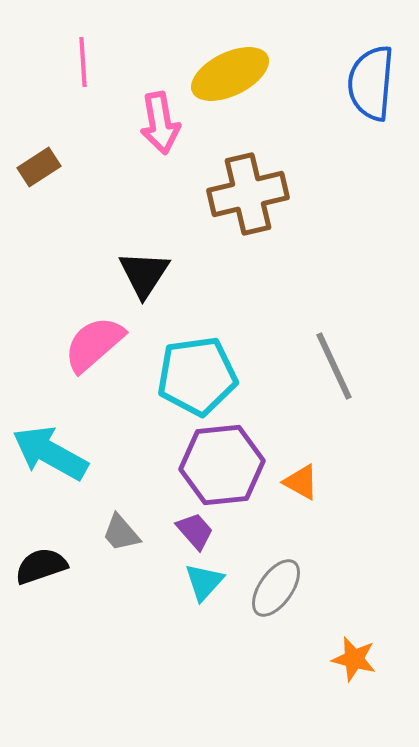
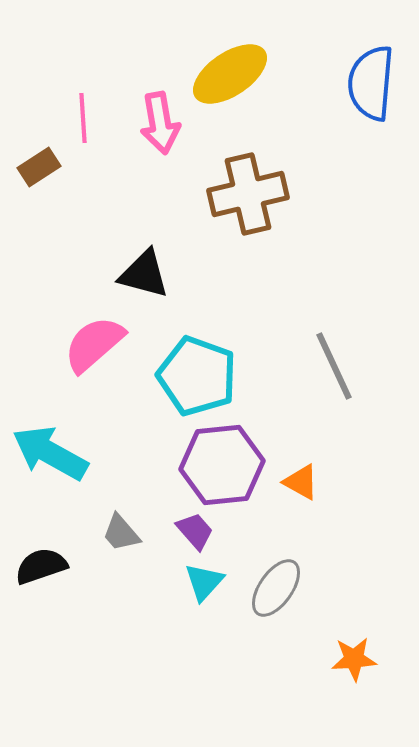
pink line: moved 56 px down
yellow ellipse: rotated 8 degrees counterclockwise
black triangle: rotated 48 degrees counterclockwise
cyan pentagon: rotated 28 degrees clockwise
orange star: rotated 18 degrees counterclockwise
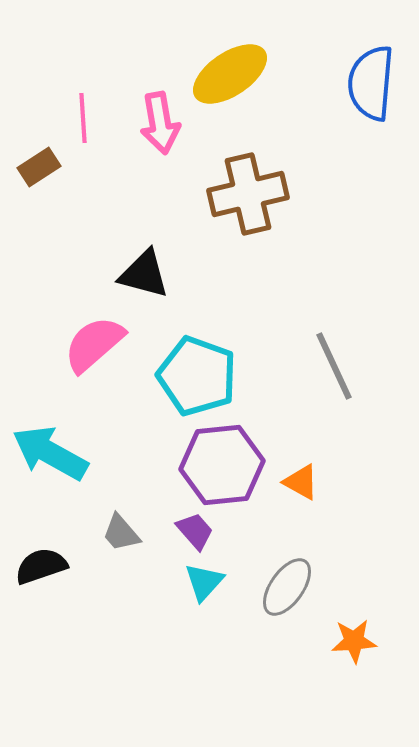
gray ellipse: moved 11 px right, 1 px up
orange star: moved 18 px up
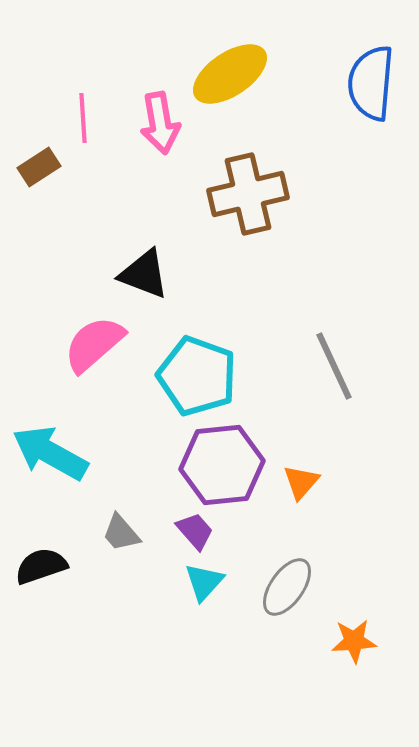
black triangle: rotated 6 degrees clockwise
orange triangle: rotated 42 degrees clockwise
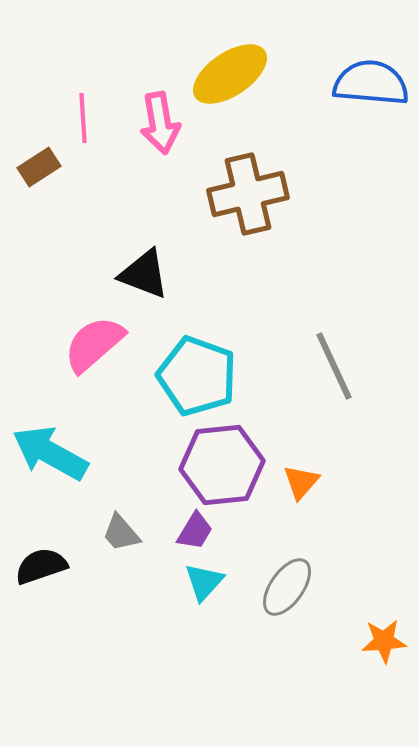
blue semicircle: rotated 90 degrees clockwise
purple trapezoid: rotated 72 degrees clockwise
orange star: moved 30 px right
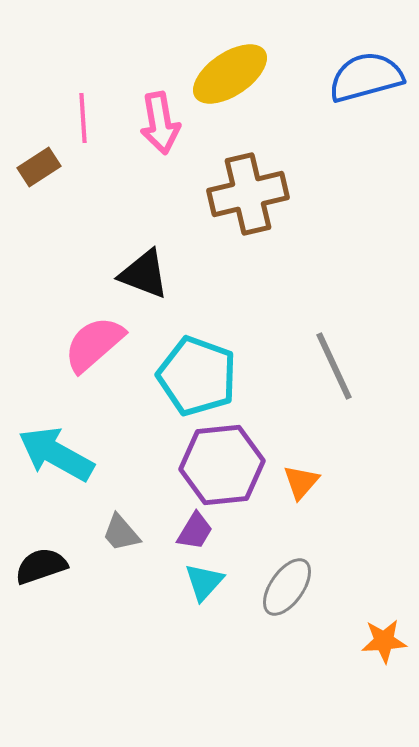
blue semicircle: moved 5 px left, 6 px up; rotated 20 degrees counterclockwise
cyan arrow: moved 6 px right, 1 px down
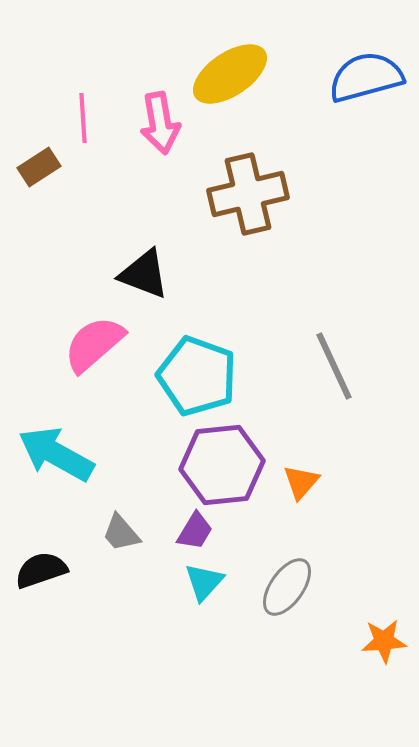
black semicircle: moved 4 px down
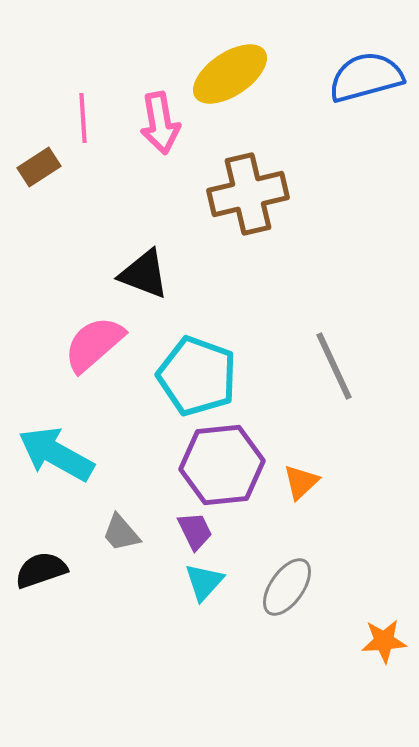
orange triangle: rotated 6 degrees clockwise
purple trapezoid: rotated 57 degrees counterclockwise
